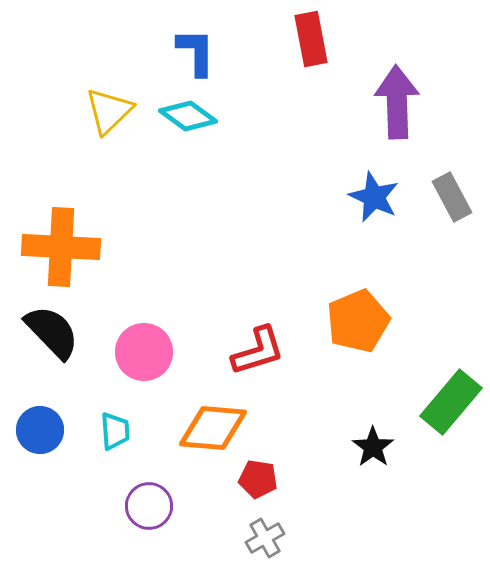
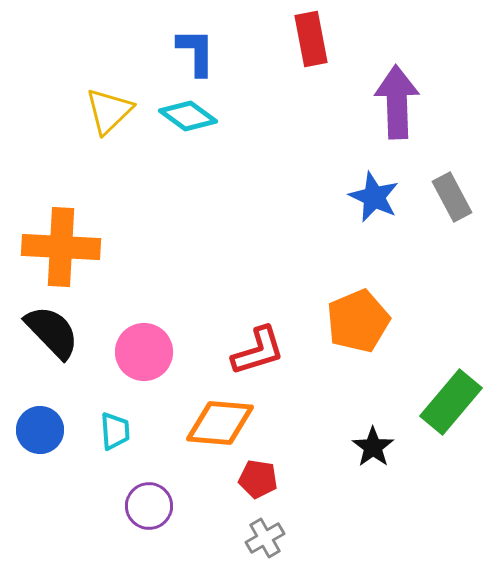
orange diamond: moved 7 px right, 5 px up
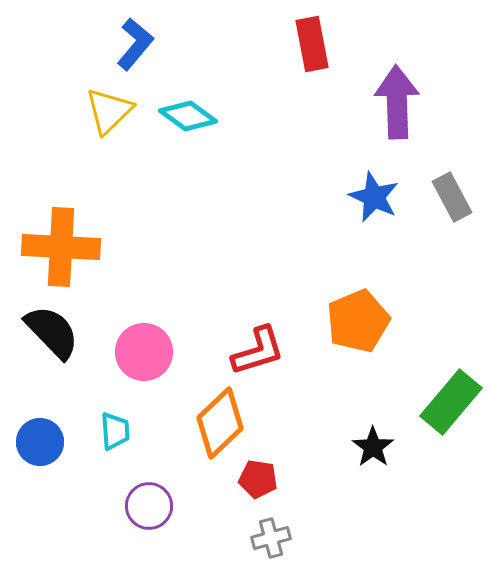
red rectangle: moved 1 px right, 5 px down
blue L-shape: moved 61 px left, 8 px up; rotated 40 degrees clockwise
orange diamond: rotated 48 degrees counterclockwise
blue circle: moved 12 px down
gray cross: moved 6 px right; rotated 15 degrees clockwise
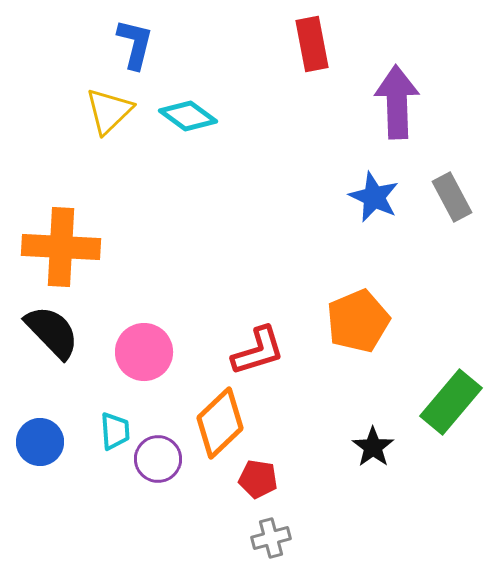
blue L-shape: rotated 26 degrees counterclockwise
purple circle: moved 9 px right, 47 px up
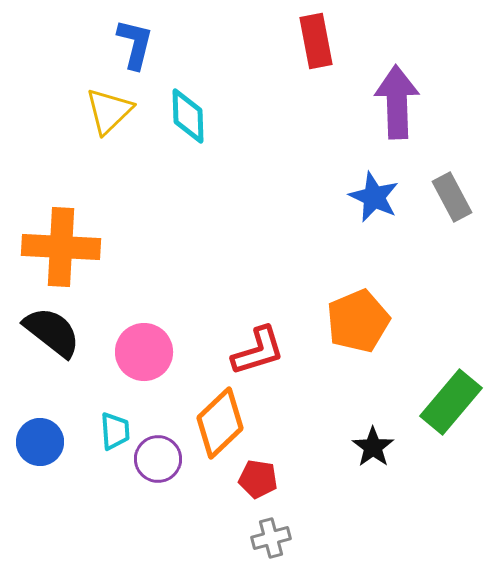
red rectangle: moved 4 px right, 3 px up
cyan diamond: rotated 52 degrees clockwise
black semicircle: rotated 8 degrees counterclockwise
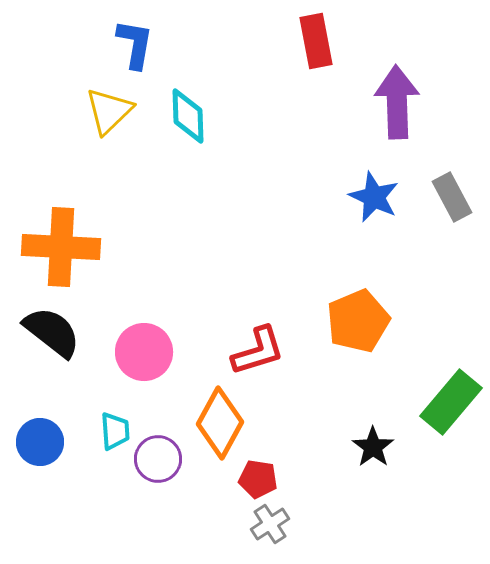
blue L-shape: rotated 4 degrees counterclockwise
orange diamond: rotated 18 degrees counterclockwise
gray cross: moved 1 px left, 14 px up; rotated 18 degrees counterclockwise
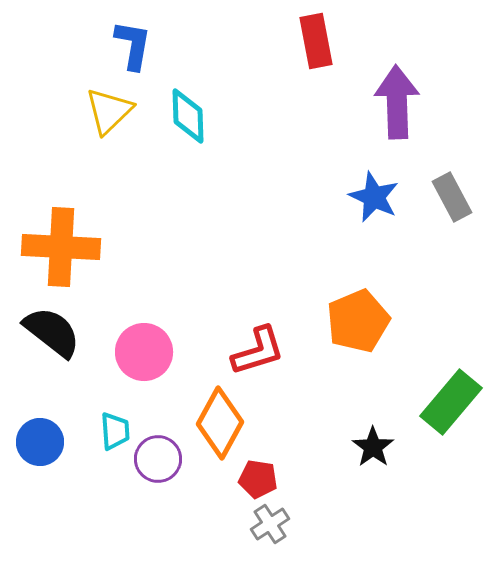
blue L-shape: moved 2 px left, 1 px down
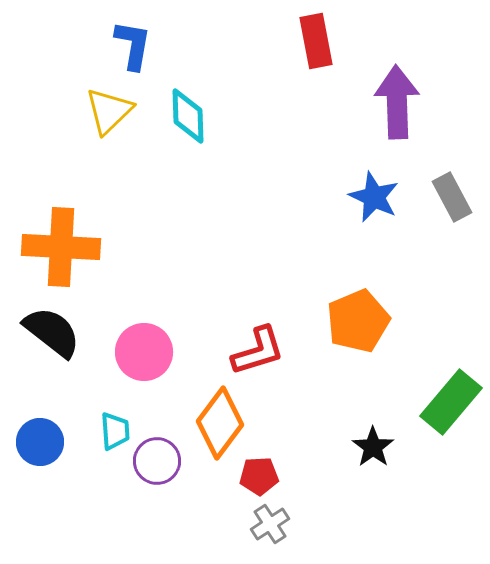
orange diamond: rotated 8 degrees clockwise
purple circle: moved 1 px left, 2 px down
red pentagon: moved 1 px right, 3 px up; rotated 12 degrees counterclockwise
